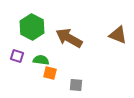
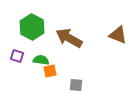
orange square: moved 2 px up; rotated 24 degrees counterclockwise
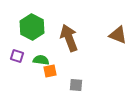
brown arrow: rotated 40 degrees clockwise
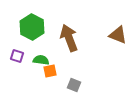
gray square: moved 2 px left; rotated 16 degrees clockwise
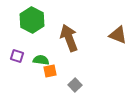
green hexagon: moved 7 px up
gray square: moved 1 px right; rotated 24 degrees clockwise
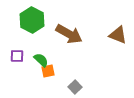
brown arrow: moved 4 px up; rotated 140 degrees clockwise
purple square: rotated 16 degrees counterclockwise
green semicircle: rotated 35 degrees clockwise
orange square: moved 2 px left
gray square: moved 2 px down
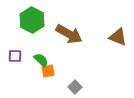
brown triangle: moved 2 px down
purple square: moved 2 px left
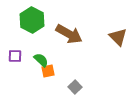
brown triangle: rotated 24 degrees clockwise
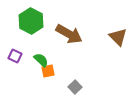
green hexagon: moved 1 px left, 1 px down
purple square: rotated 24 degrees clockwise
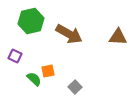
green hexagon: rotated 20 degrees clockwise
brown triangle: rotated 42 degrees counterclockwise
green semicircle: moved 7 px left, 19 px down
